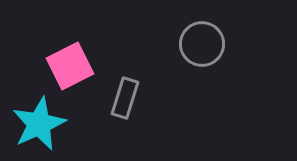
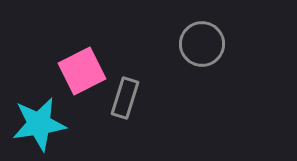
pink square: moved 12 px right, 5 px down
cyan star: rotated 16 degrees clockwise
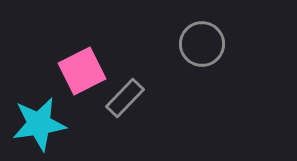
gray rectangle: rotated 27 degrees clockwise
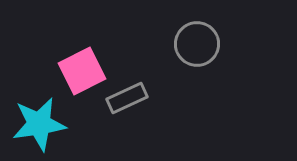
gray circle: moved 5 px left
gray rectangle: moved 2 px right; rotated 21 degrees clockwise
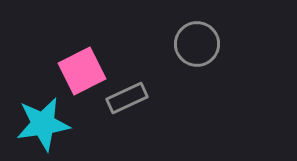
cyan star: moved 4 px right
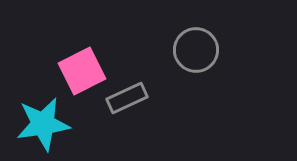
gray circle: moved 1 px left, 6 px down
